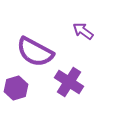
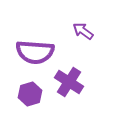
purple semicircle: rotated 24 degrees counterclockwise
purple hexagon: moved 14 px right, 6 px down
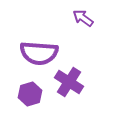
purple arrow: moved 13 px up
purple semicircle: moved 4 px right, 1 px down
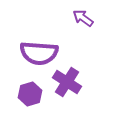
purple cross: moved 2 px left
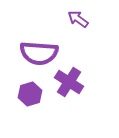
purple arrow: moved 5 px left, 1 px down
purple cross: moved 2 px right
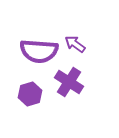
purple arrow: moved 3 px left, 25 px down
purple semicircle: moved 2 px up
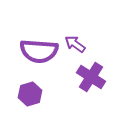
purple cross: moved 22 px right, 5 px up
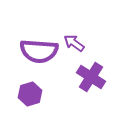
purple arrow: moved 1 px left, 1 px up
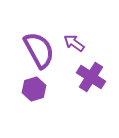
purple semicircle: moved 1 px up; rotated 123 degrees counterclockwise
purple hexagon: moved 4 px right, 5 px up
